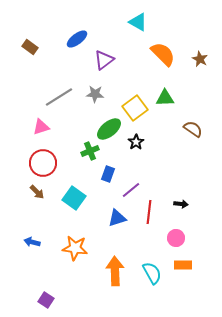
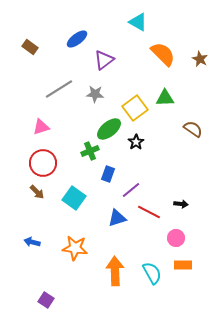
gray line: moved 8 px up
red line: rotated 70 degrees counterclockwise
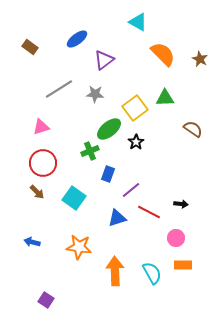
orange star: moved 4 px right, 1 px up
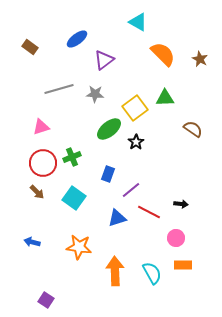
gray line: rotated 16 degrees clockwise
green cross: moved 18 px left, 6 px down
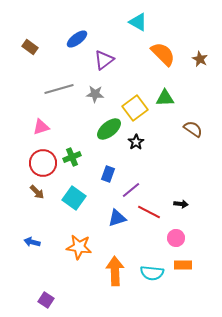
cyan semicircle: rotated 125 degrees clockwise
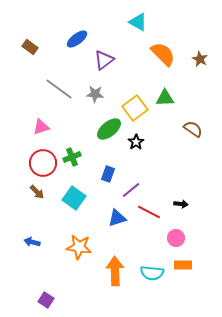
gray line: rotated 52 degrees clockwise
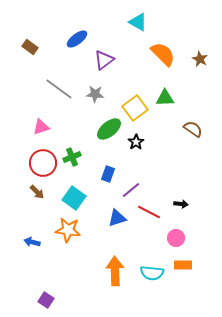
orange star: moved 11 px left, 17 px up
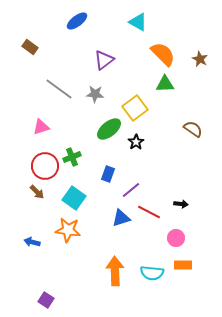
blue ellipse: moved 18 px up
green triangle: moved 14 px up
red circle: moved 2 px right, 3 px down
blue triangle: moved 4 px right
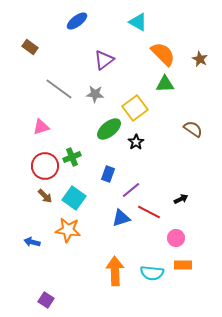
brown arrow: moved 8 px right, 4 px down
black arrow: moved 5 px up; rotated 32 degrees counterclockwise
